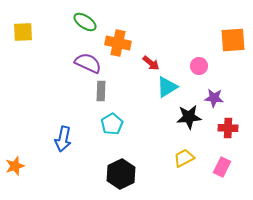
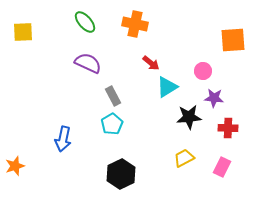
green ellipse: rotated 15 degrees clockwise
orange cross: moved 17 px right, 19 px up
pink circle: moved 4 px right, 5 px down
gray rectangle: moved 12 px right, 5 px down; rotated 30 degrees counterclockwise
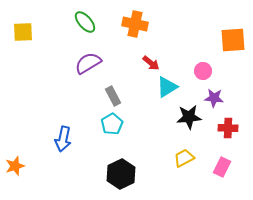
purple semicircle: rotated 56 degrees counterclockwise
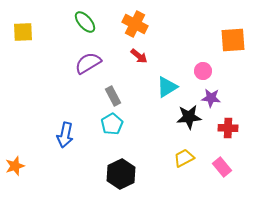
orange cross: rotated 15 degrees clockwise
red arrow: moved 12 px left, 7 px up
purple star: moved 3 px left
blue arrow: moved 2 px right, 4 px up
pink rectangle: rotated 66 degrees counterclockwise
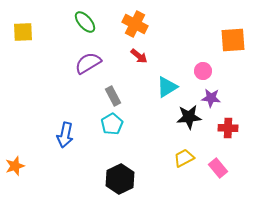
pink rectangle: moved 4 px left, 1 px down
black hexagon: moved 1 px left, 5 px down
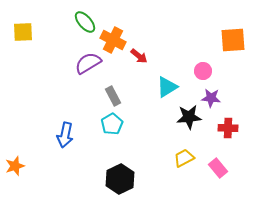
orange cross: moved 22 px left, 16 px down
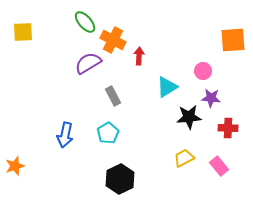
red arrow: rotated 126 degrees counterclockwise
cyan pentagon: moved 4 px left, 9 px down
pink rectangle: moved 1 px right, 2 px up
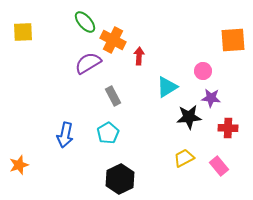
orange star: moved 4 px right, 1 px up
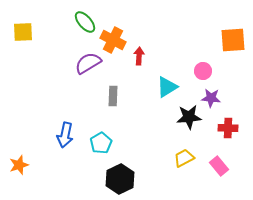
gray rectangle: rotated 30 degrees clockwise
cyan pentagon: moved 7 px left, 10 px down
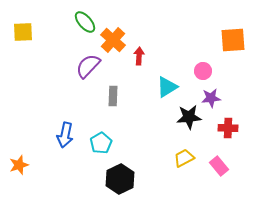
orange cross: rotated 15 degrees clockwise
purple semicircle: moved 3 px down; rotated 16 degrees counterclockwise
purple star: rotated 12 degrees counterclockwise
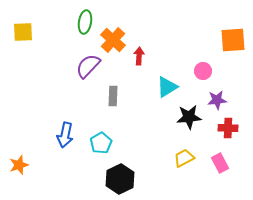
green ellipse: rotated 50 degrees clockwise
purple star: moved 6 px right, 2 px down
pink rectangle: moved 1 px right, 3 px up; rotated 12 degrees clockwise
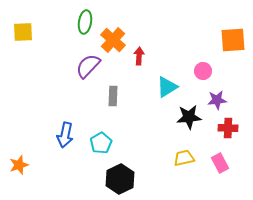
yellow trapezoid: rotated 15 degrees clockwise
